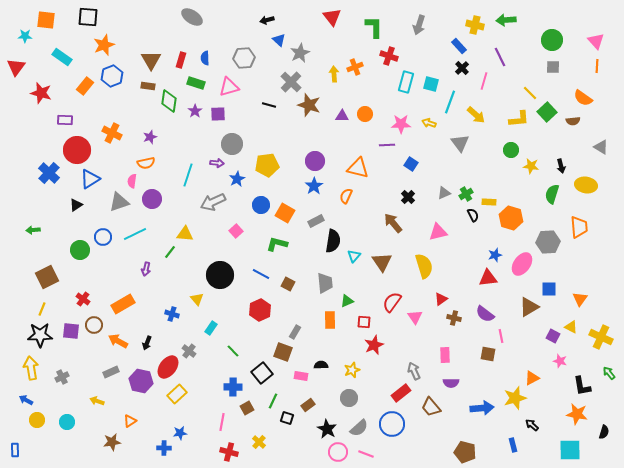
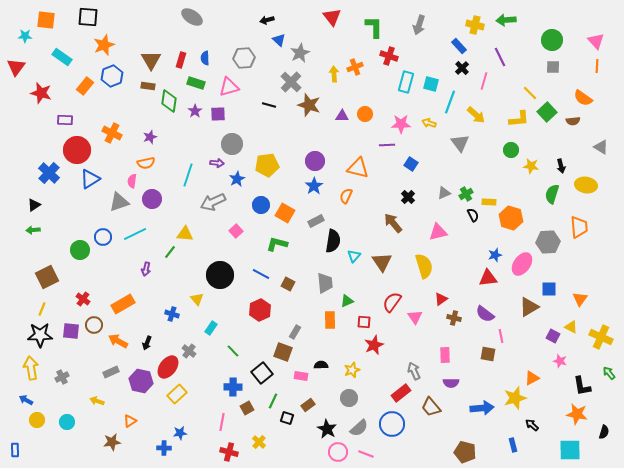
black triangle at (76, 205): moved 42 px left
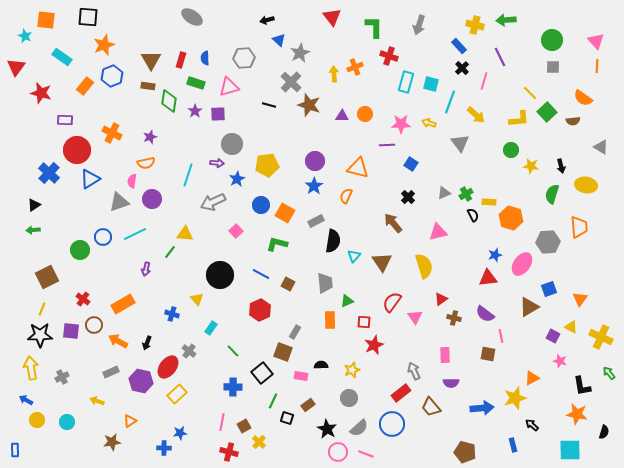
cyan star at (25, 36): rotated 24 degrees clockwise
blue square at (549, 289): rotated 21 degrees counterclockwise
brown square at (247, 408): moved 3 px left, 18 px down
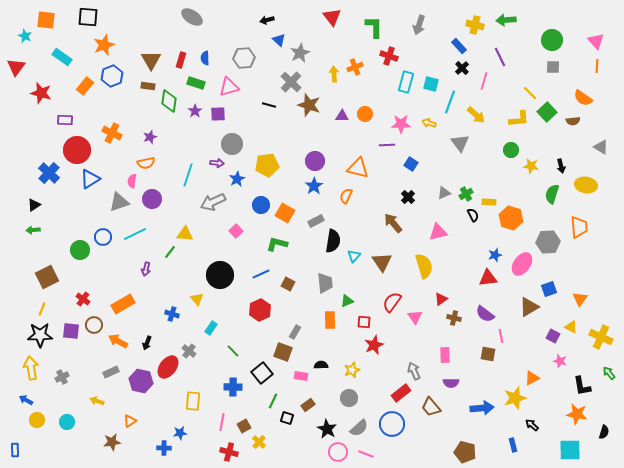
blue line at (261, 274): rotated 54 degrees counterclockwise
yellow rectangle at (177, 394): moved 16 px right, 7 px down; rotated 42 degrees counterclockwise
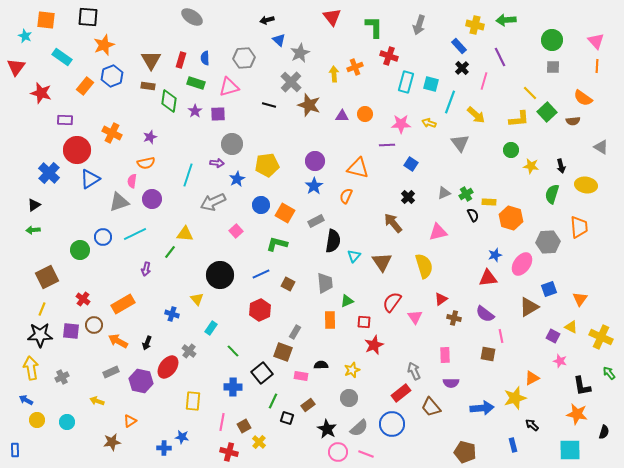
blue star at (180, 433): moved 2 px right, 4 px down; rotated 16 degrees clockwise
